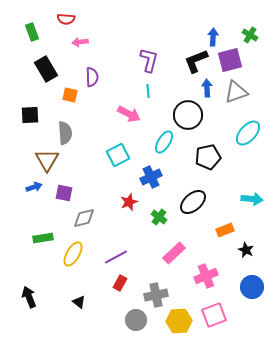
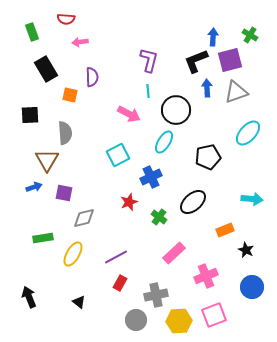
black circle at (188, 115): moved 12 px left, 5 px up
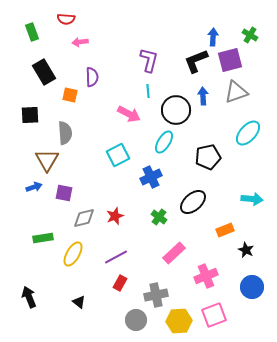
black rectangle at (46, 69): moved 2 px left, 3 px down
blue arrow at (207, 88): moved 4 px left, 8 px down
red star at (129, 202): moved 14 px left, 14 px down
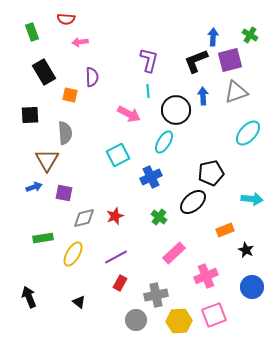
black pentagon at (208, 157): moved 3 px right, 16 px down
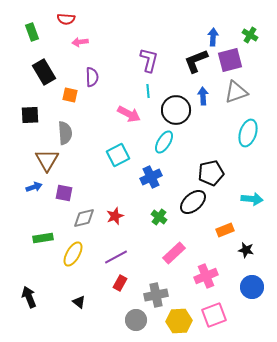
cyan ellipse at (248, 133): rotated 24 degrees counterclockwise
black star at (246, 250): rotated 14 degrees counterclockwise
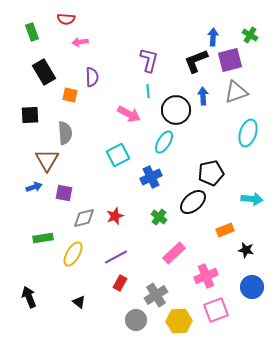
gray cross at (156, 295): rotated 20 degrees counterclockwise
pink square at (214, 315): moved 2 px right, 5 px up
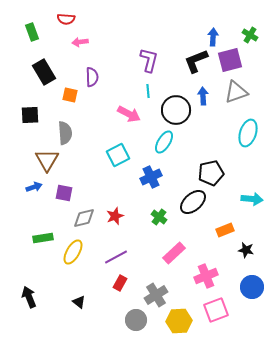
yellow ellipse at (73, 254): moved 2 px up
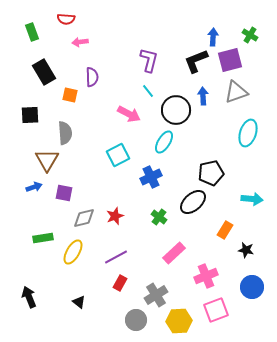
cyan line at (148, 91): rotated 32 degrees counterclockwise
orange rectangle at (225, 230): rotated 36 degrees counterclockwise
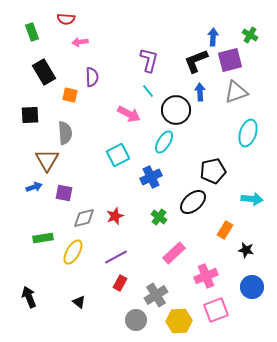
blue arrow at (203, 96): moved 3 px left, 4 px up
black pentagon at (211, 173): moved 2 px right, 2 px up
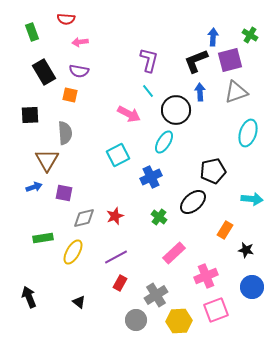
purple semicircle at (92, 77): moved 13 px left, 6 px up; rotated 102 degrees clockwise
